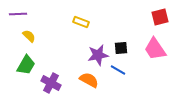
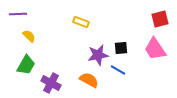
red square: moved 2 px down
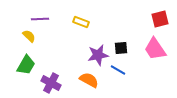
purple line: moved 22 px right, 5 px down
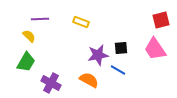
red square: moved 1 px right, 1 px down
green trapezoid: moved 3 px up
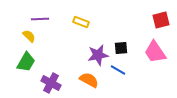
pink trapezoid: moved 3 px down
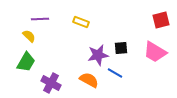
pink trapezoid: rotated 25 degrees counterclockwise
blue line: moved 3 px left, 3 px down
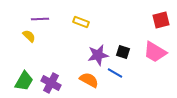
black square: moved 2 px right, 4 px down; rotated 24 degrees clockwise
green trapezoid: moved 2 px left, 19 px down
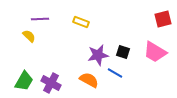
red square: moved 2 px right, 1 px up
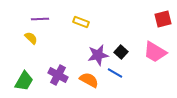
yellow semicircle: moved 2 px right, 2 px down
black square: moved 2 px left; rotated 24 degrees clockwise
purple cross: moved 7 px right, 8 px up
